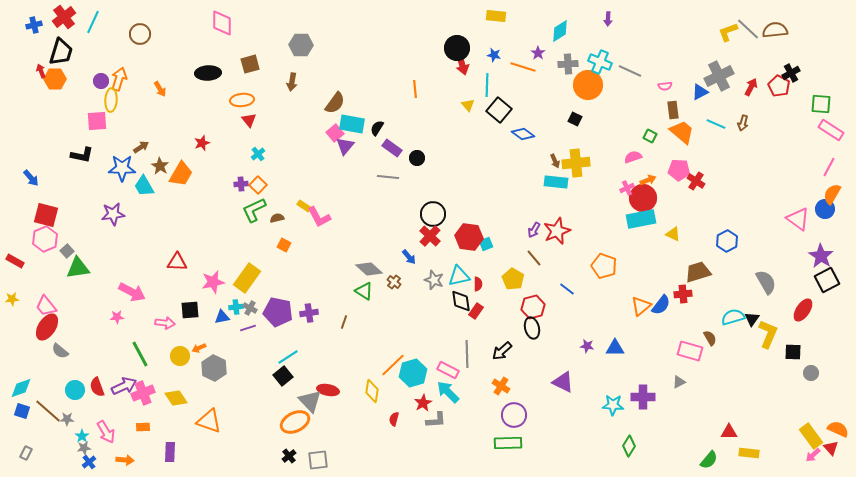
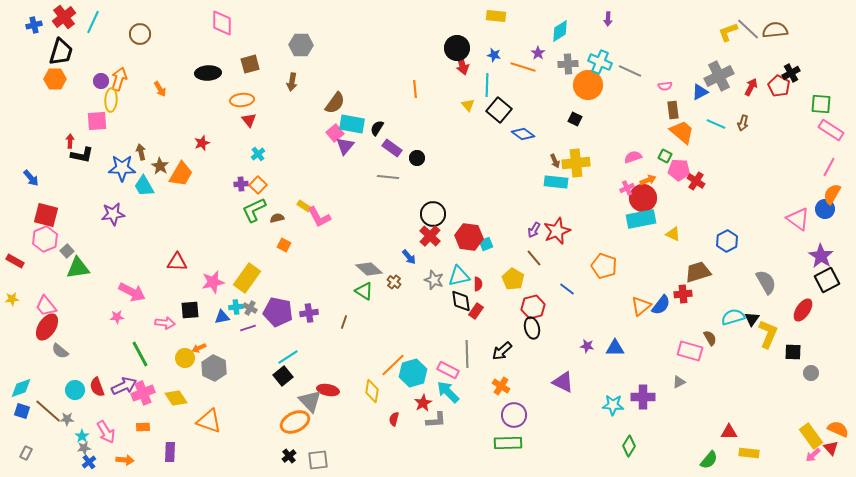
red arrow at (41, 71): moved 29 px right, 70 px down; rotated 24 degrees clockwise
green square at (650, 136): moved 15 px right, 20 px down
brown arrow at (141, 147): moved 5 px down; rotated 70 degrees counterclockwise
yellow circle at (180, 356): moved 5 px right, 2 px down
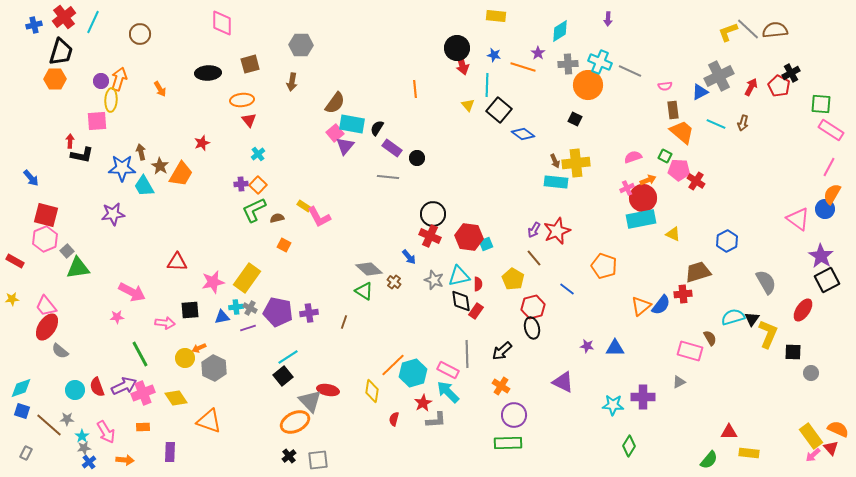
red cross at (430, 236): rotated 20 degrees counterclockwise
brown line at (48, 411): moved 1 px right, 14 px down
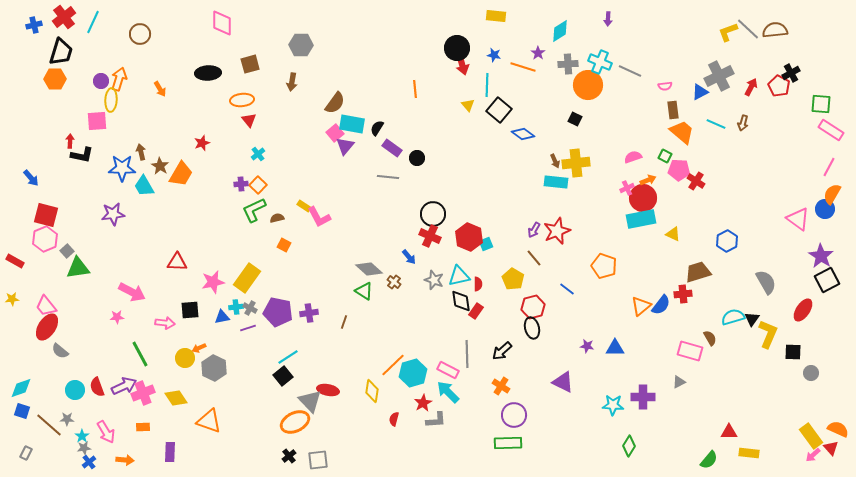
red hexagon at (469, 237): rotated 16 degrees clockwise
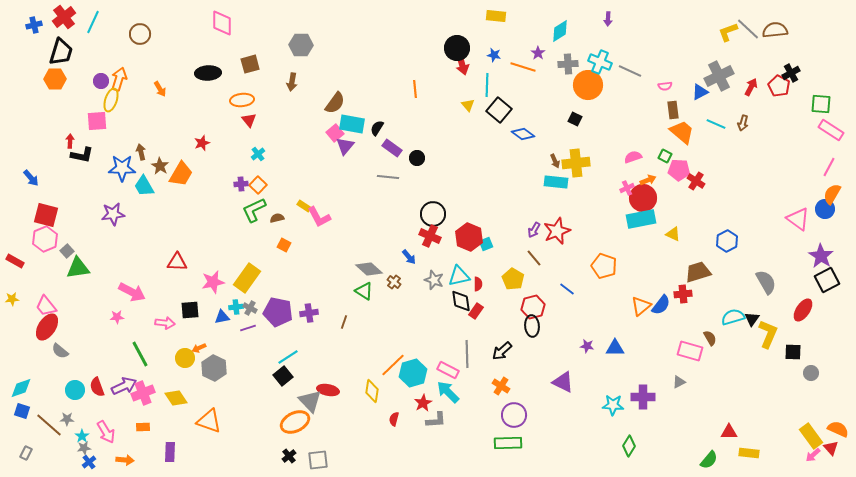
yellow ellipse at (111, 100): rotated 15 degrees clockwise
black ellipse at (532, 328): moved 2 px up; rotated 10 degrees clockwise
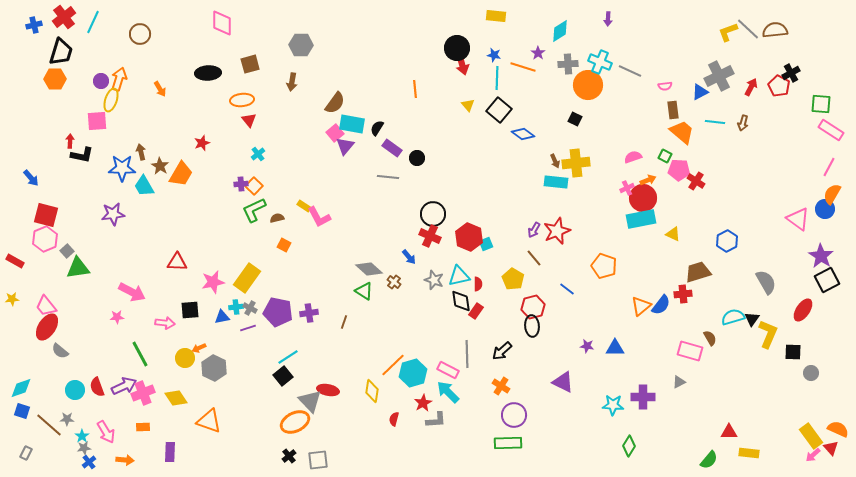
cyan line at (487, 85): moved 10 px right, 7 px up
cyan line at (716, 124): moved 1 px left, 2 px up; rotated 18 degrees counterclockwise
orange square at (258, 185): moved 4 px left, 1 px down
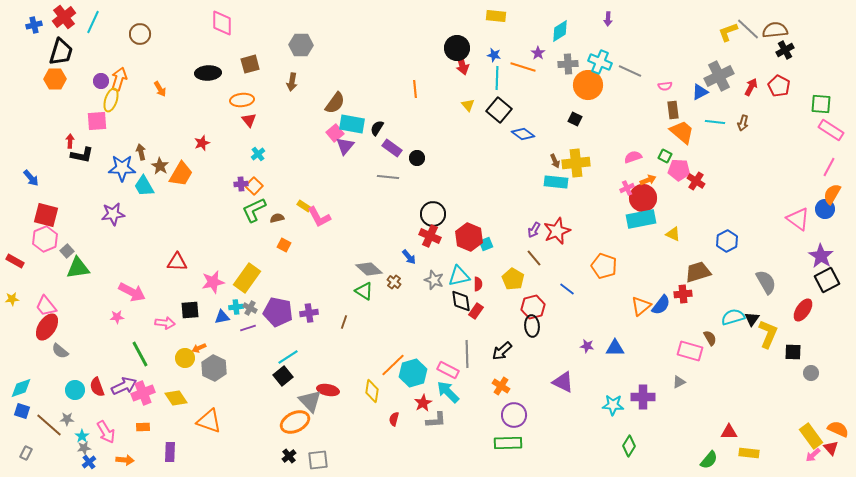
black cross at (791, 73): moved 6 px left, 23 px up
